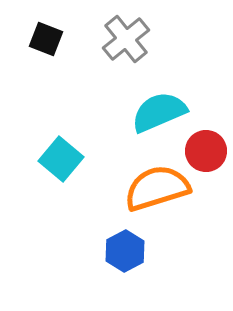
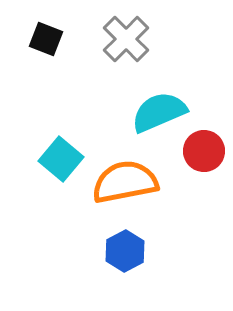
gray cross: rotated 6 degrees counterclockwise
red circle: moved 2 px left
orange semicircle: moved 32 px left, 6 px up; rotated 6 degrees clockwise
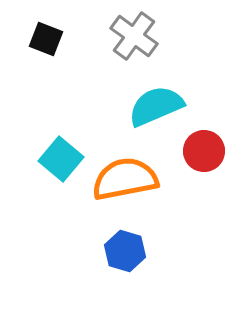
gray cross: moved 8 px right, 3 px up; rotated 9 degrees counterclockwise
cyan semicircle: moved 3 px left, 6 px up
orange semicircle: moved 3 px up
blue hexagon: rotated 15 degrees counterclockwise
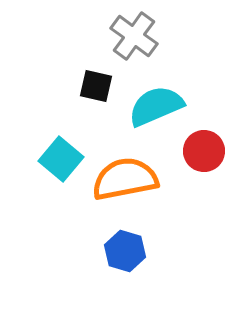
black square: moved 50 px right, 47 px down; rotated 8 degrees counterclockwise
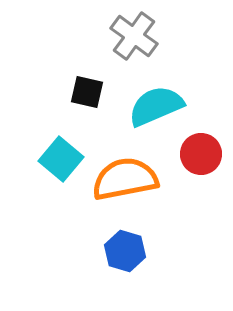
black square: moved 9 px left, 6 px down
red circle: moved 3 px left, 3 px down
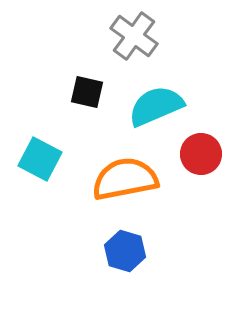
cyan square: moved 21 px left; rotated 12 degrees counterclockwise
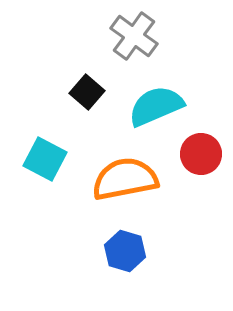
black square: rotated 28 degrees clockwise
cyan square: moved 5 px right
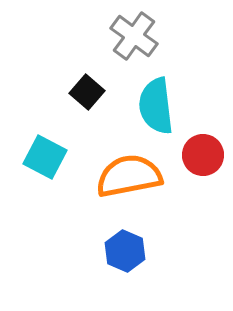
cyan semicircle: rotated 74 degrees counterclockwise
red circle: moved 2 px right, 1 px down
cyan square: moved 2 px up
orange semicircle: moved 4 px right, 3 px up
blue hexagon: rotated 6 degrees clockwise
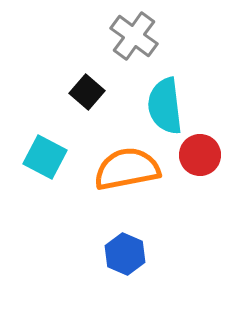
cyan semicircle: moved 9 px right
red circle: moved 3 px left
orange semicircle: moved 2 px left, 7 px up
blue hexagon: moved 3 px down
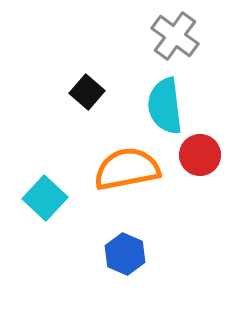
gray cross: moved 41 px right
cyan square: moved 41 px down; rotated 15 degrees clockwise
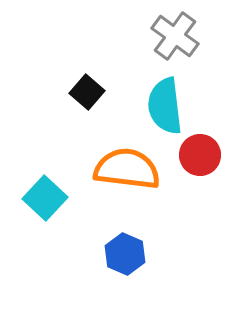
orange semicircle: rotated 18 degrees clockwise
